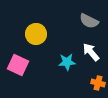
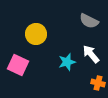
white arrow: moved 2 px down
cyan star: rotated 12 degrees counterclockwise
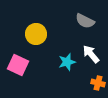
gray semicircle: moved 4 px left
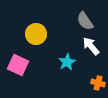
gray semicircle: rotated 30 degrees clockwise
white arrow: moved 8 px up
cyan star: rotated 12 degrees counterclockwise
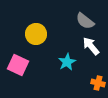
gray semicircle: rotated 18 degrees counterclockwise
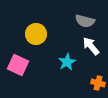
gray semicircle: rotated 24 degrees counterclockwise
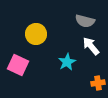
orange cross: rotated 24 degrees counterclockwise
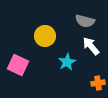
yellow circle: moved 9 px right, 2 px down
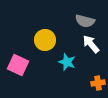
yellow circle: moved 4 px down
white arrow: moved 2 px up
cyan star: rotated 24 degrees counterclockwise
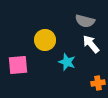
pink square: rotated 30 degrees counterclockwise
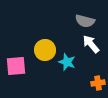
yellow circle: moved 10 px down
pink square: moved 2 px left, 1 px down
